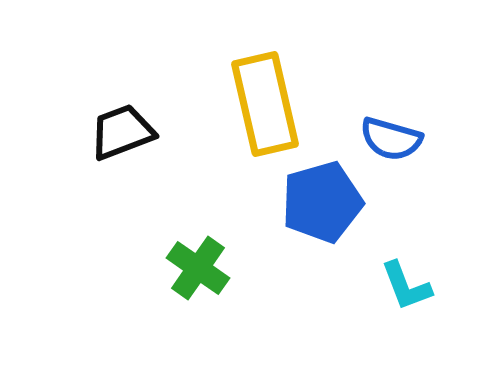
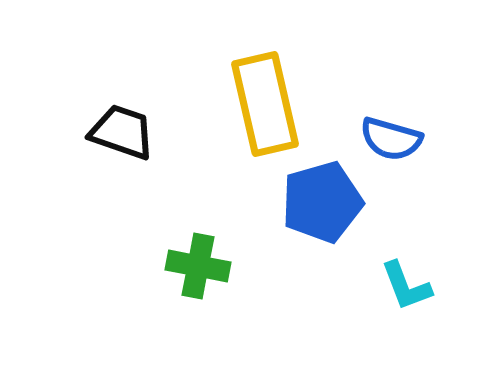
black trapezoid: rotated 40 degrees clockwise
green cross: moved 2 px up; rotated 24 degrees counterclockwise
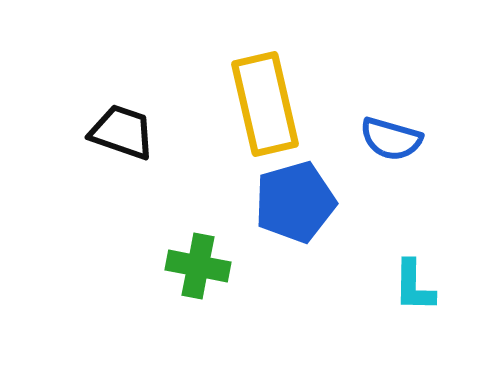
blue pentagon: moved 27 px left
cyan L-shape: moved 8 px right; rotated 22 degrees clockwise
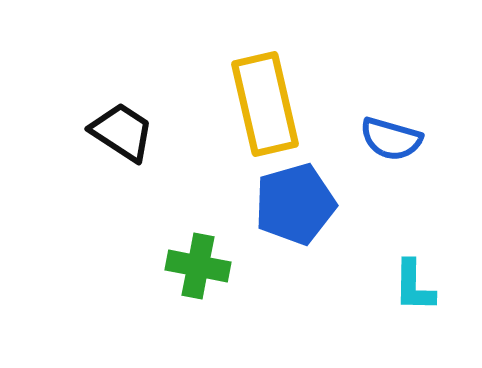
black trapezoid: rotated 14 degrees clockwise
blue pentagon: moved 2 px down
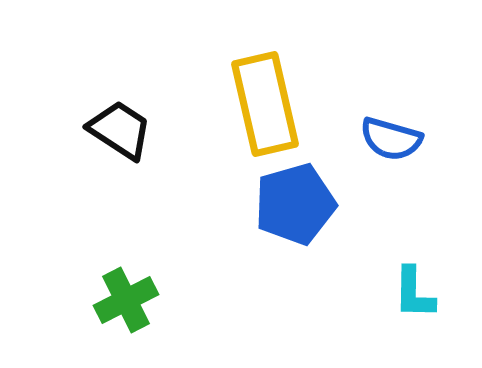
black trapezoid: moved 2 px left, 2 px up
green cross: moved 72 px left, 34 px down; rotated 38 degrees counterclockwise
cyan L-shape: moved 7 px down
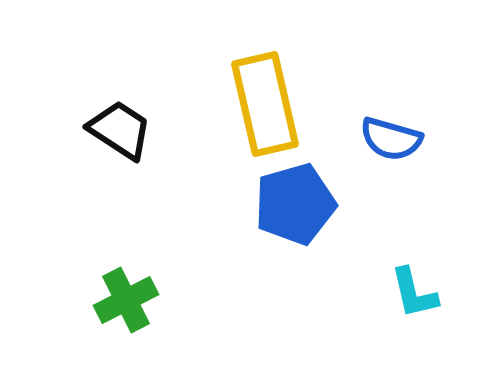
cyan L-shape: rotated 14 degrees counterclockwise
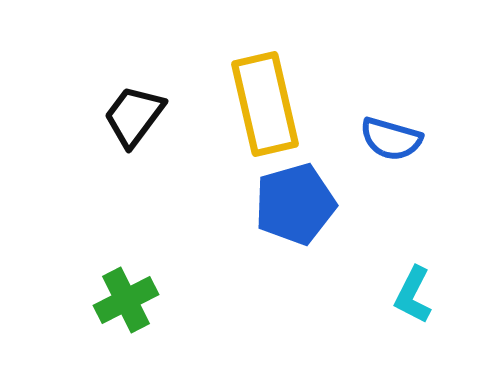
black trapezoid: moved 14 px right, 14 px up; rotated 86 degrees counterclockwise
cyan L-shape: moved 1 px left, 2 px down; rotated 40 degrees clockwise
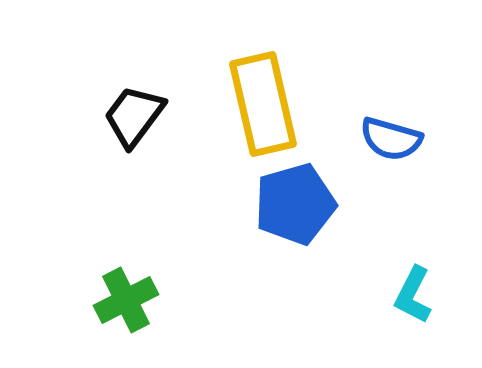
yellow rectangle: moved 2 px left
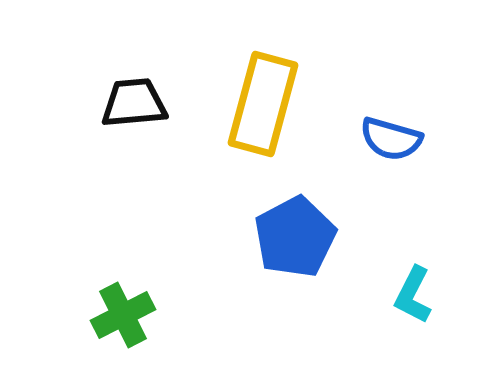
yellow rectangle: rotated 28 degrees clockwise
black trapezoid: moved 13 px up; rotated 48 degrees clockwise
blue pentagon: moved 33 px down; rotated 12 degrees counterclockwise
green cross: moved 3 px left, 15 px down
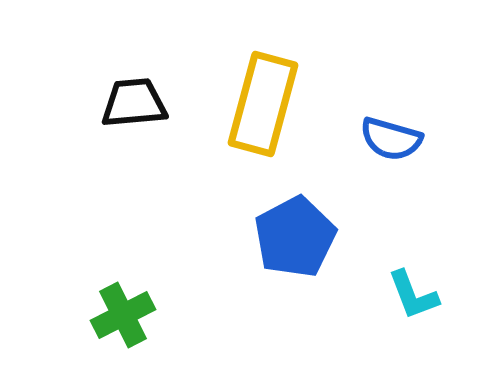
cyan L-shape: rotated 48 degrees counterclockwise
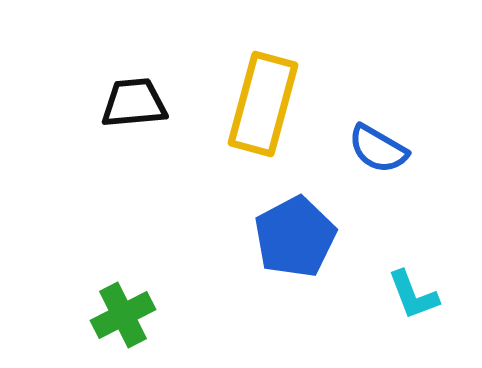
blue semicircle: moved 13 px left, 10 px down; rotated 14 degrees clockwise
